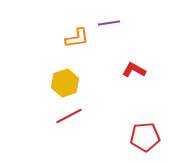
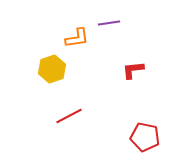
red L-shape: moved 1 px left; rotated 35 degrees counterclockwise
yellow hexagon: moved 13 px left, 14 px up
red pentagon: rotated 16 degrees clockwise
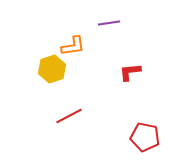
orange L-shape: moved 4 px left, 8 px down
red L-shape: moved 3 px left, 2 px down
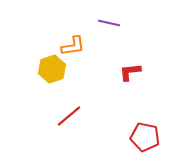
purple line: rotated 20 degrees clockwise
red line: rotated 12 degrees counterclockwise
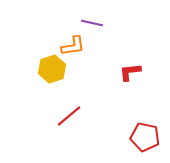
purple line: moved 17 px left
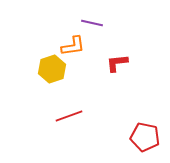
red L-shape: moved 13 px left, 9 px up
red line: rotated 20 degrees clockwise
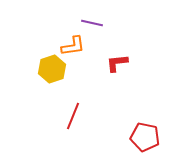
red line: moved 4 px right; rotated 48 degrees counterclockwise
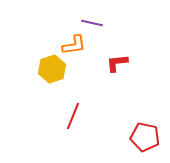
orange L-shape: moved 1 px right, 1 px up
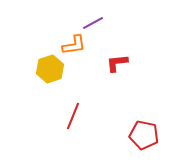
purple line: moved 1 px right; rotated 40 degrees counterclockwise
yellow hexagon: moved 2 px left
red pentagon: moved 1 px left, 2 px up
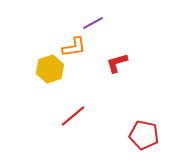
orange L-shape: moved 2 px down
red L-shape: rotated 10 degrees counterclockwise
red line: rotated 28 degrees clockwise
